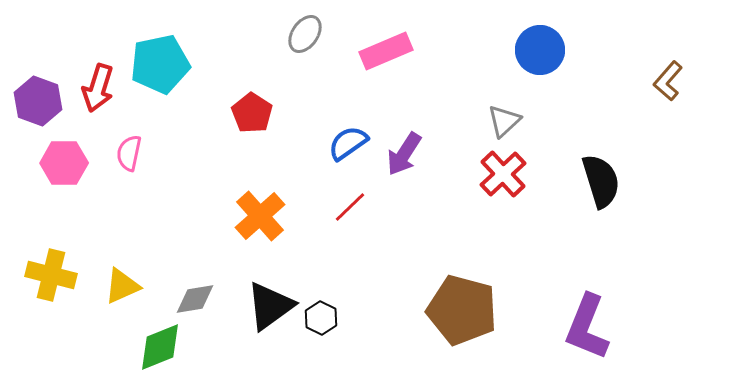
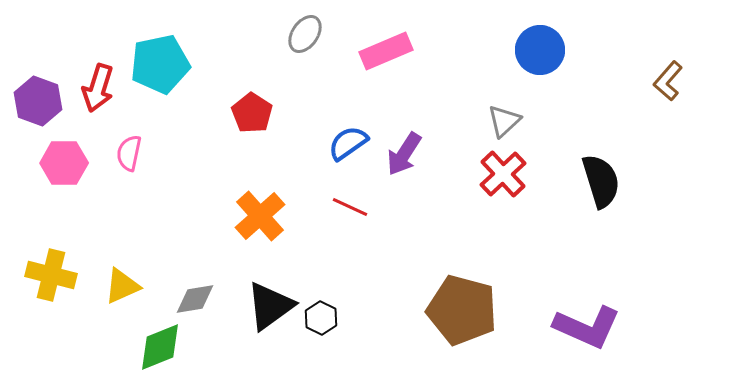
red line: rotated 69 degrees clockwise
purple L-shape: rotated 88 degrees counterclockwise
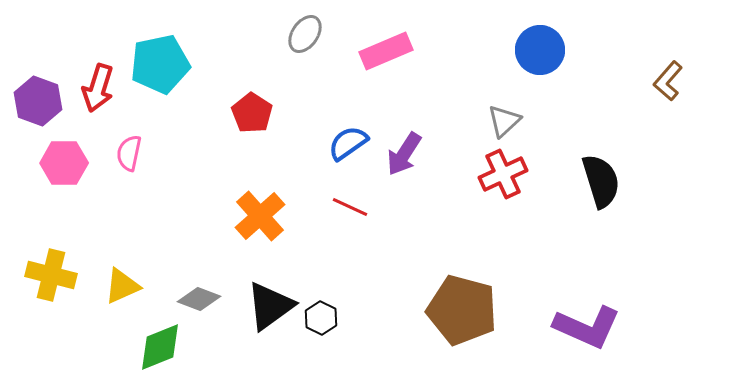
red cross: rotated 18 degrees clockwise
gray diamond: moved 4 px right; rotated 30 degrees clockwise
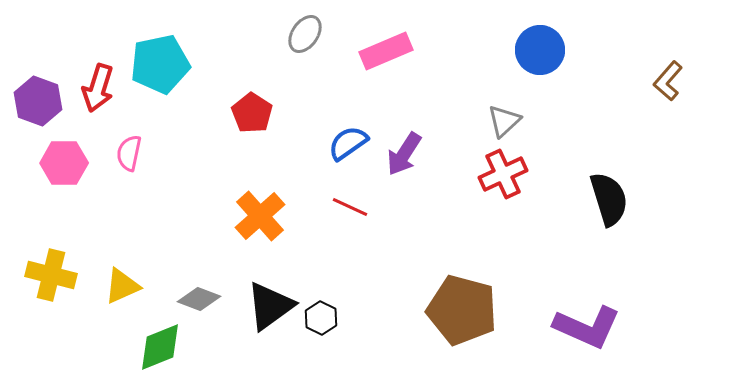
black semicircle: moved 8 px right, 18 px down
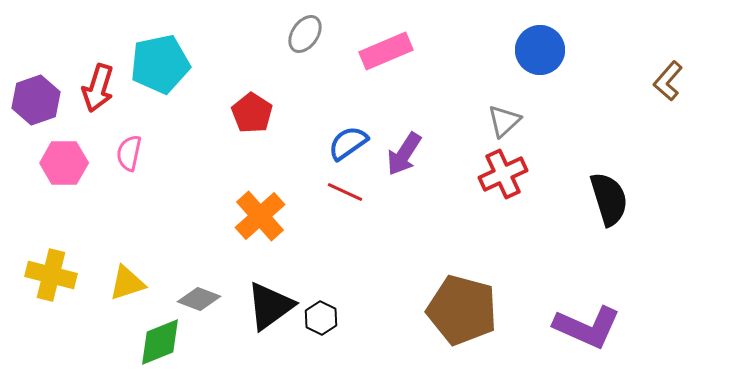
purple hexagon: moved 2 px left, 1 px up; rotated 21 degrees clockwise
red line: moved 5 px left, 15 px up
yellow triangle: moved 5 px right, 3 px up; rotated 6 degrees clockwise
green diamond: moved 5 px up
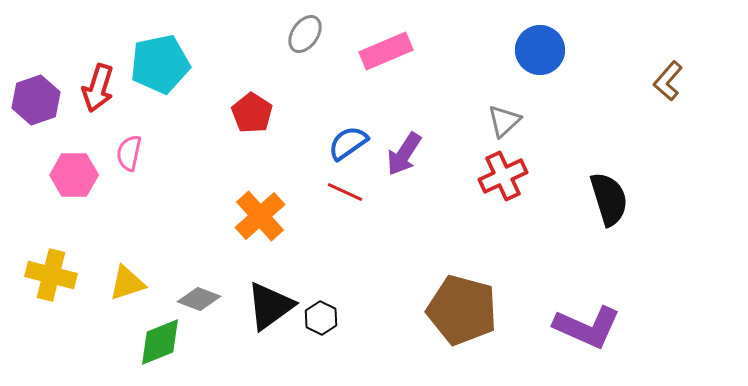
pink hexagon: moved 10 px right, 12 px down
red cross: moved 2 px down
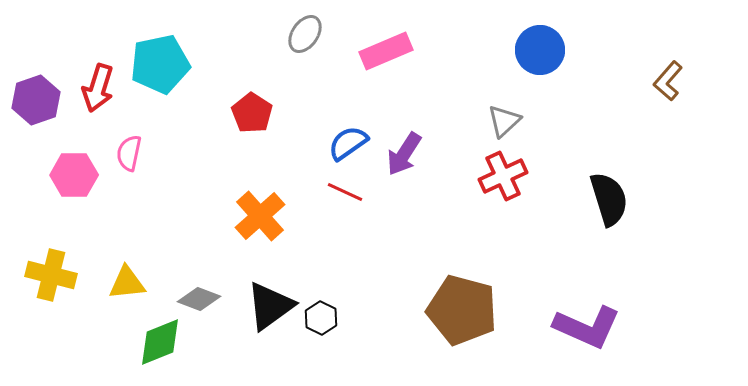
yellow triangle: rotated 12 degrees clockwise
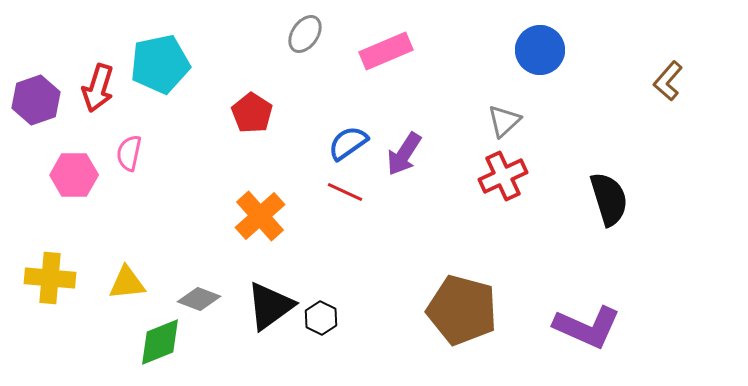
yellow cross: moved 1 px left, 3 px down; rotated 9 degrees counterclockwise
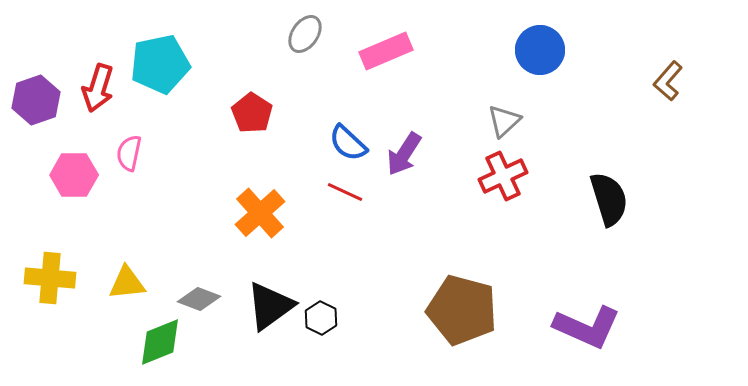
blue semicircle: rotated 102 degrees counterclockwise
orange cross: moved 3 px up
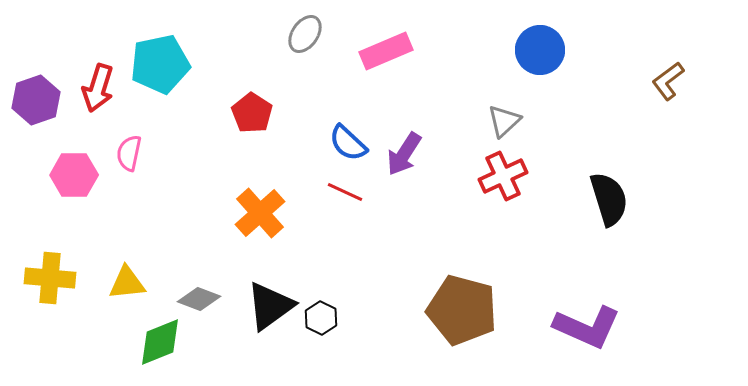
brown L-shape: rotated 12 degrees clockwise
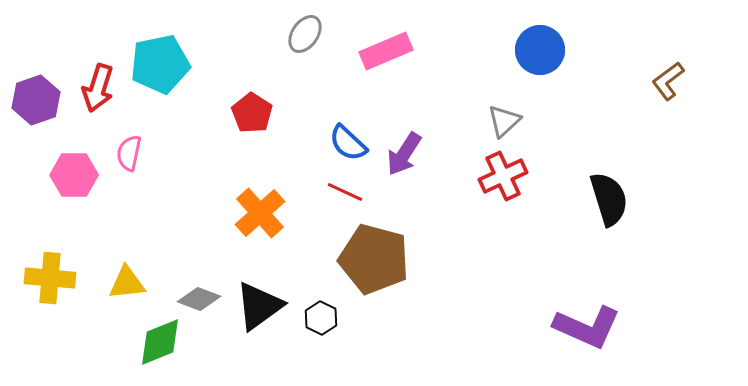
black triangle: moved 11 px left
brown pentagon: moved 88 px left, 51 px up
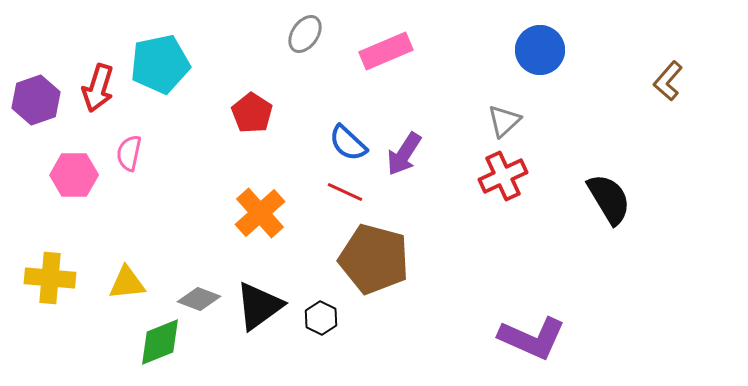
brown L-shape: rotated 12 degrees counterclockwise
black semicircle: rotated 14 degrees counterclockwise
purple L-shape: moved 55 px left, 11 px down
